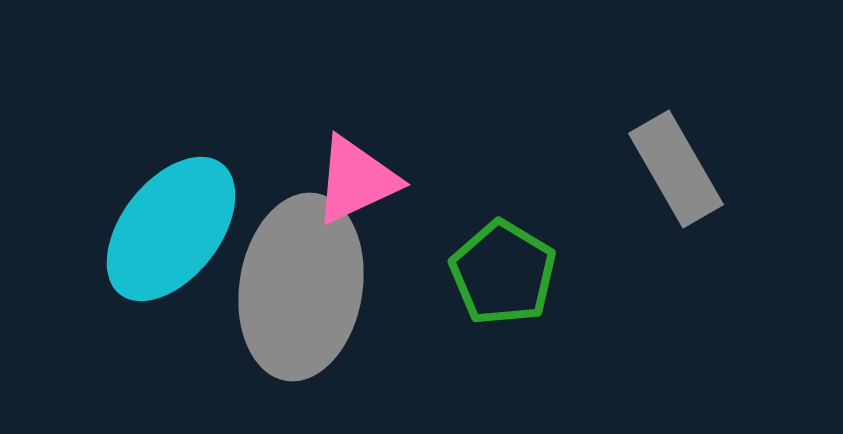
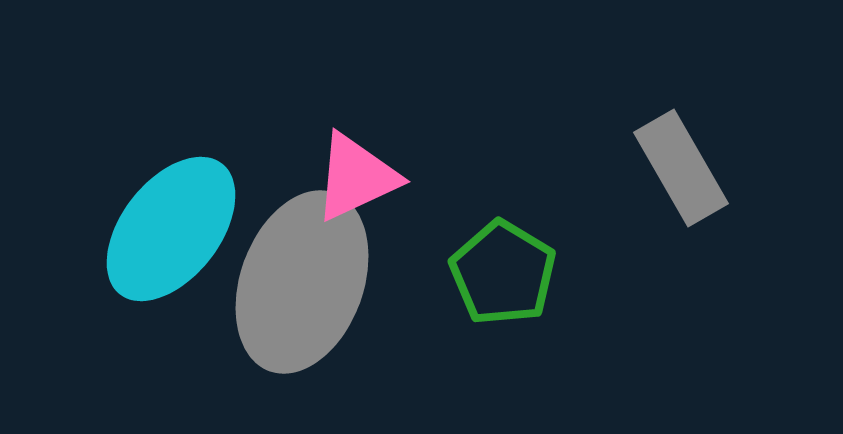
gray rectangle: moved 5 px right, 1 px up
pink triangle: moved 3 px up
gray ellipse: moved 1 px right, 5 px up; rotated 11 degrees clockwise
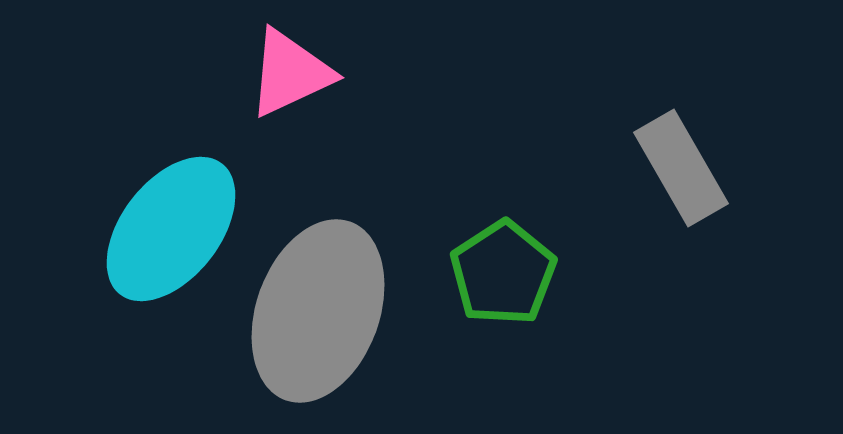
pink triangle: moved 66 px left, 104 px up
green pentagon: rotated 8 degrees clockwise
gray ellipse: moved 16 px right, 29 px down
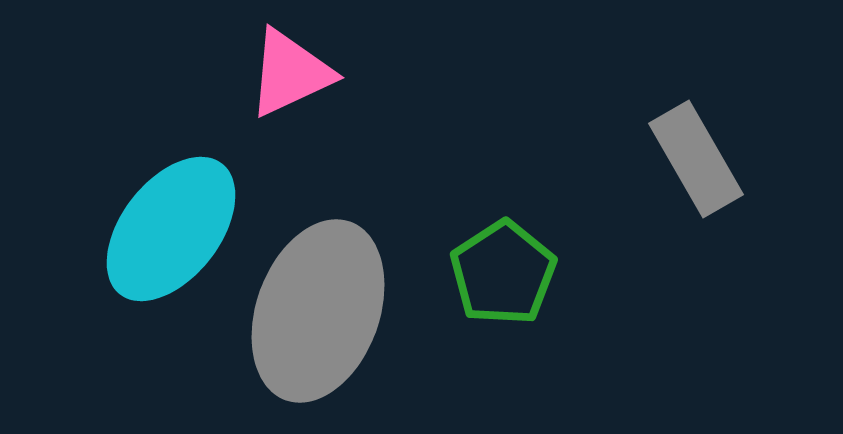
gray rectangle: moved 15 px right, 9 px up
